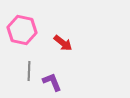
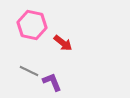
pink hexagon: moved 10 px right, 5 px up
gray line: rotated 66 degrees counterclockwise
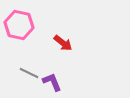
pink hexagon: moved 13 px left
gray line: moved 2 px down
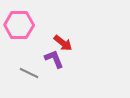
pink hexagon: rotated 12 degrees counterclockwise
purple L-shape: moved 2 px right, 23 px up
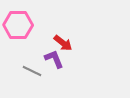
pink hexagon: moved 1 px left
gray line: moved 3 px right, 2 px up
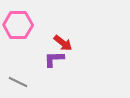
purple L-shape: rotated 70 degrees counterclockwise
gray line: moved 14 px left, 11 px down
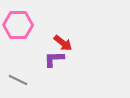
gray line: moved 2 px up
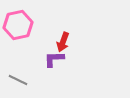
pink hexagon: rotated 12 degrees counterclockwise
red arrow: moved 1 px up; rotated 72 degrees clockwise
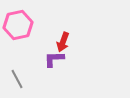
gray line: moved 1 px left, 1 px up; rotated 36 degrees clockwise
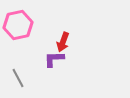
gray line: moved 1 px right, 1 px up
